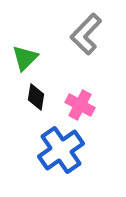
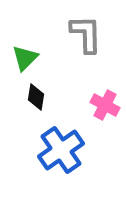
gray L-shape: rotated 135 degrees clockwise
pink cross: moved 25 px right
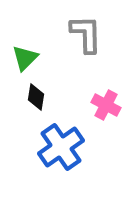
pink cross: moved 1 px right
blue cross: moved 3 px up
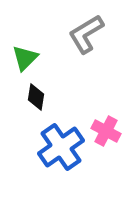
gray L-shape: rotated 120 degrees counterclockwise
pink cross: moved 26 px down
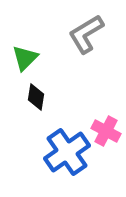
blue cross: moved 6 px right, 5 px down
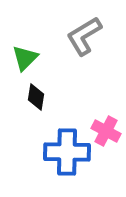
gray L-shape: moved 2 px left, 2 px down
blue cross: rotated 36 degrees clockwise
